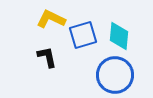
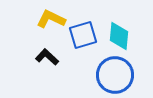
black L-shape: rotated 35 degrees counterclockwise
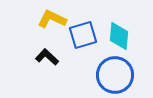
yellow L-shape: moved 1 px right
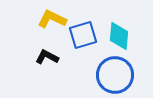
black L-shape: rotated 15 degrees counterclockwise
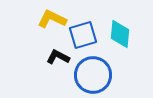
cyan diamond: moved 1 px right, 2 px up
black L-shape: moved 11 px right
blue circle: moved 22 px left
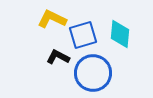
blue circle: moved 2 px up
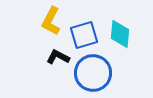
yellow L-shape: moved 1 px left, 2 px down; rotated 88 degrees counterclockwise
blue square: moved 1 px right
